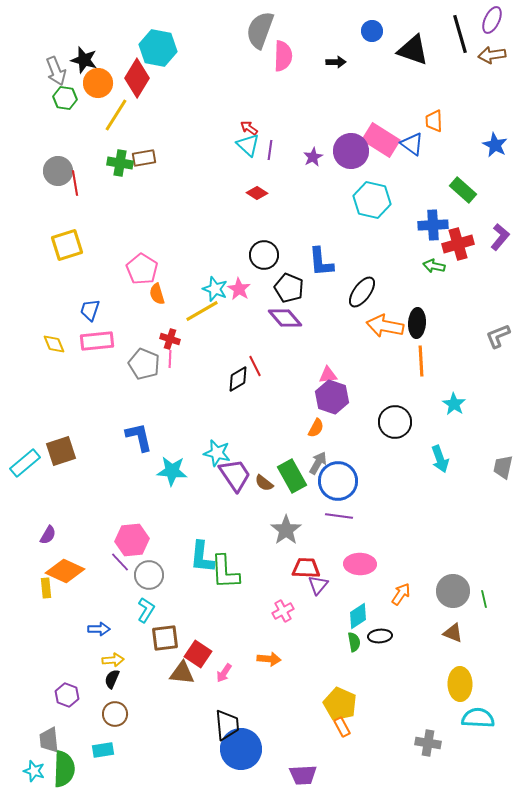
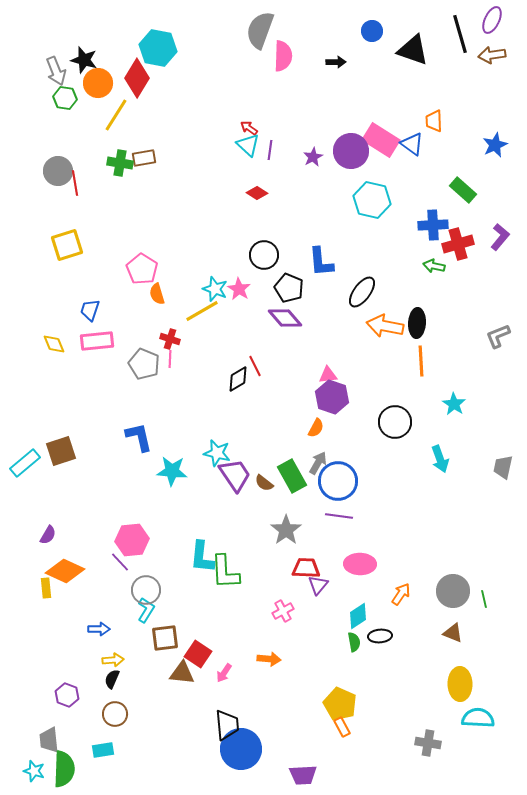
blue star at (495, 145): rotated 20 degrees clockwise
gray circle at (149, 575): moved 3 px left, 15 px down
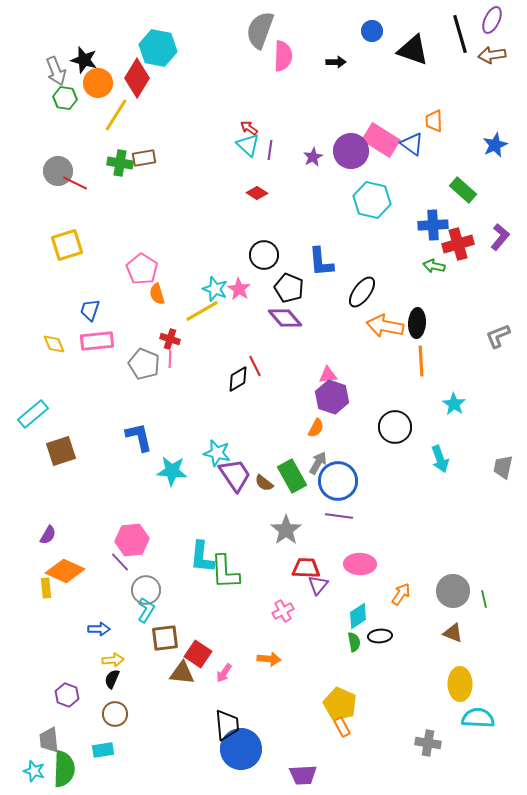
red line at (75, 183): rotated 55 degrees counterclockwise
black circle at (395, 422): moved 5 px down
cyan rectangle at (25, 463): moved 8 px right, 49 px up
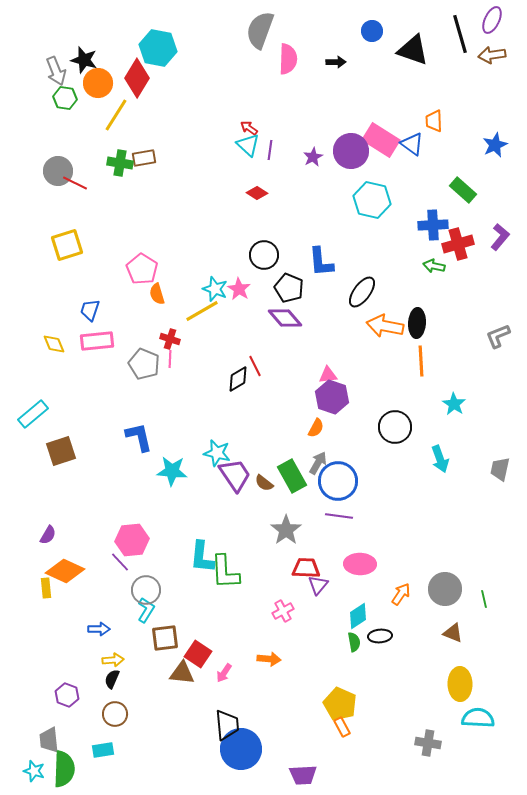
pink semicircle at (283, 56): moved 5 px right, 3 px down
gray trapezoid at (503, 467): moved 3 px left, 2 px down
gray circle at (453, 591): moved 8 px left, 2 px up
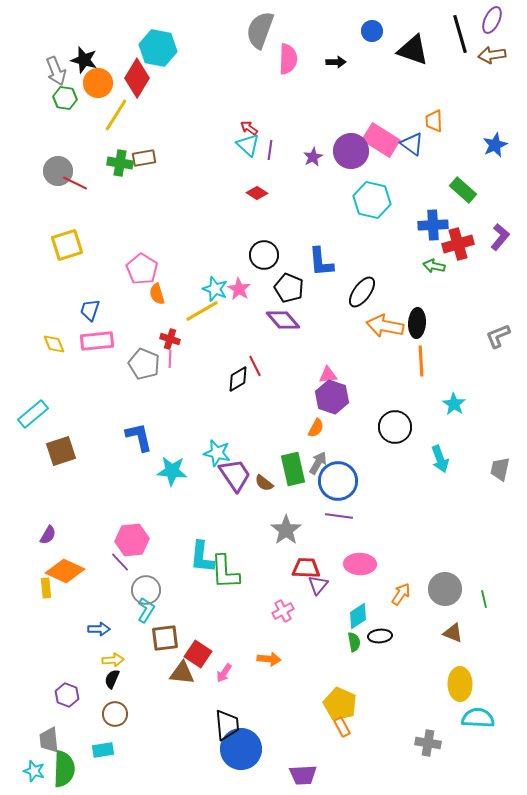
purple diamond at (285, 318): moved 2 px left, 2 px down
green rectangle at (292, 476): moved 1 px right, 7 px up; rotated 16 degrees clockwise
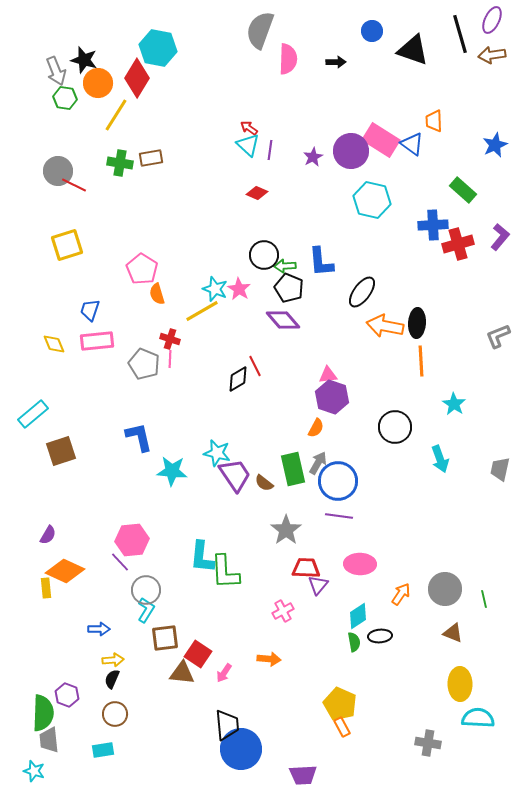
brown rectangle at (144, 158): moved 7 px right
red line at (75, 183): moved 1 px left, 2 px down
red diamond at (257, 193): rotated 10 degrees counterclockwise
green arrow at (434, 266): moved 149 px left; rotated 15 degrees counterclockwise
green semicircle at (64, 769): moved 21 px left, 56 px up
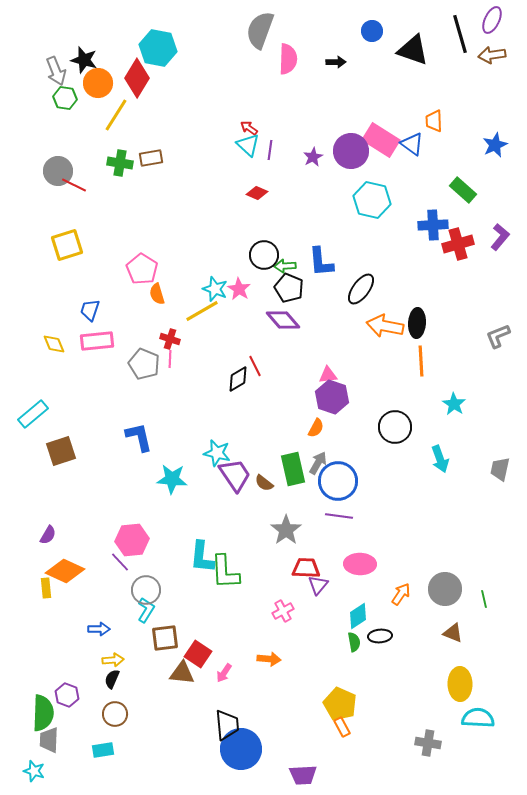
black ellipse at (362, 292): moved 1 px left, 3 px up
cyan star at (172, 471): moved 8 px down
gray trapezoid at (49, 740): rotated 8 degrees clockwise
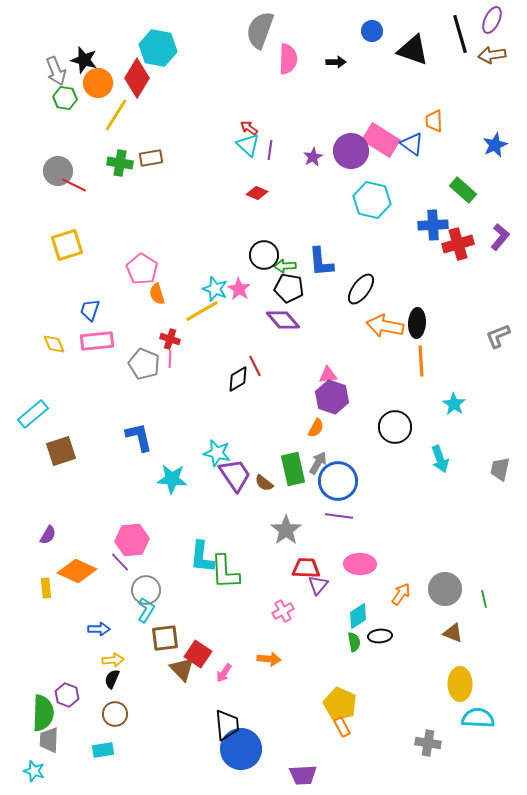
black pentagon at (289, 288): rotated 12 degrees counterclockwise
orange diamond at (65, 571): moved 12 px right
brown triangle at (182, 673): moved 4 px up; rotated 40 degrees clockwise
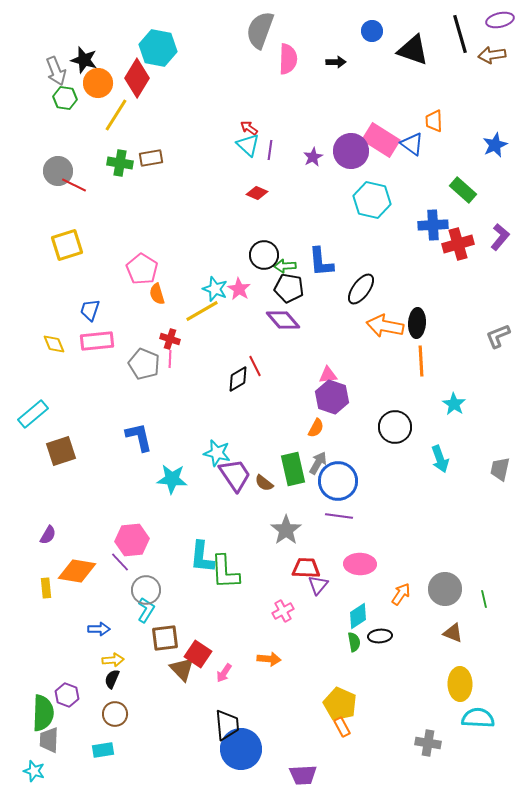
purple ellipse at (492, 20): moved 8 px right; rotated 52 degrees clockwise
orange diamond at (77, 571): rotated 15 degrees counterclockwise
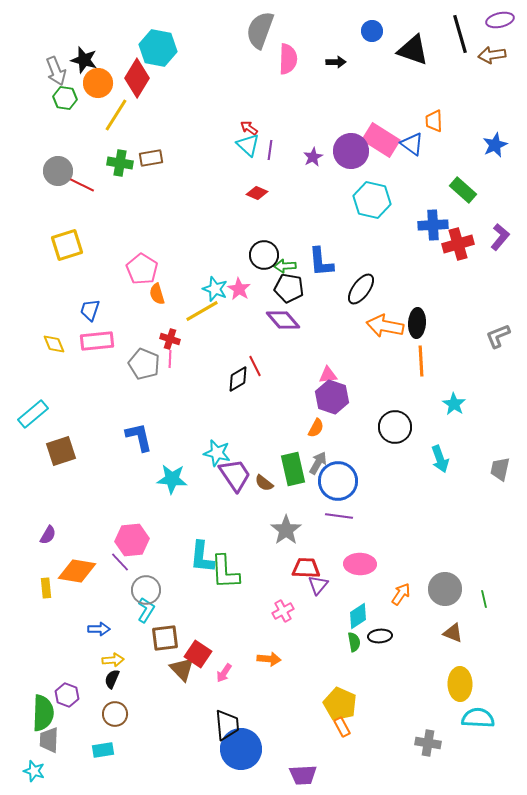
red line at (74, 185): moved 8 px right
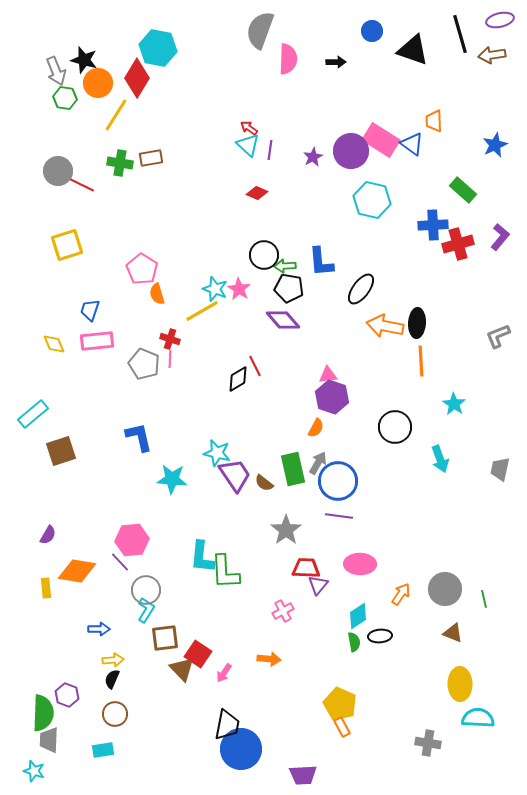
black trapezoid at (227, 725): rotated 16 degrees clockwise
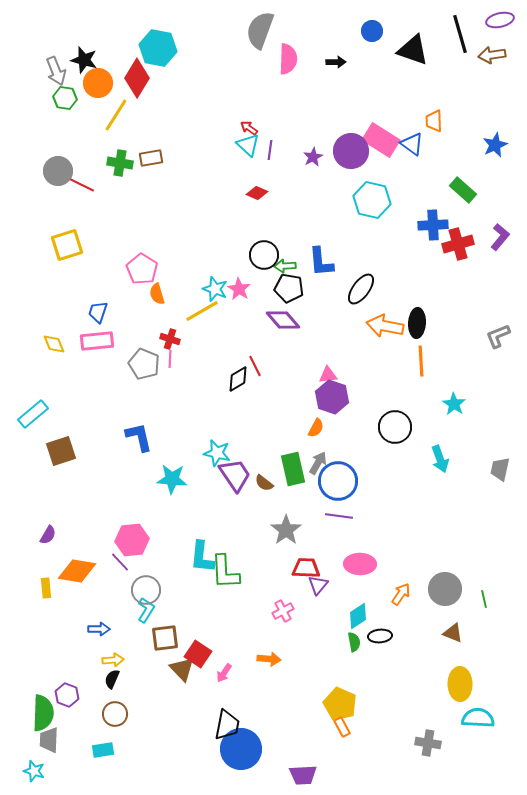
blue trapezoid at (90, 310): moved 8 px right, 2 px down
